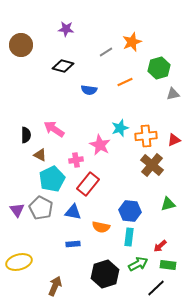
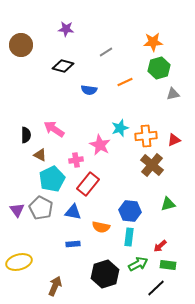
orange star: moved 21 px right; rotated 18 degrees clockwise
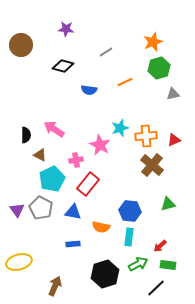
orange star: rotated 18 degrees counterclockwise
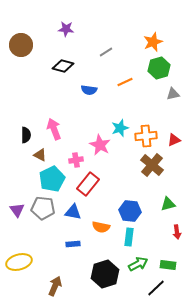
pink arrow: rotated 35 degrees clockwise
gray pentagon: moved 2 px right; rotated 20 degrees counterclockwise
red arrow: moved 17 px right, 14 px up; rotated 56 degrees counterclockwise
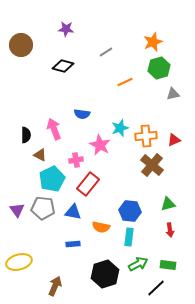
blue semicircle: moved 7 px left, 24 px down
red arrow: moved 7 px left, 2 px up
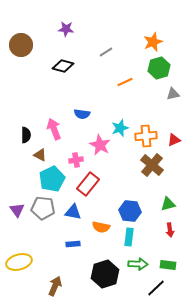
green arrow: rotated 30 degrees clockwise
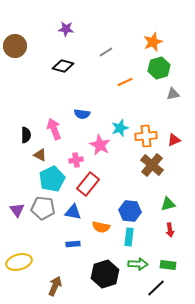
brown circle: moved 6 px left, 1 px down
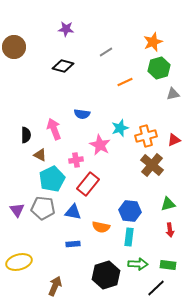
brown circle: moved 1 px left, 1 px down
orange cross: rotated 10 degrees counterclockwise
black hexagon: moved 1 px right, 1 px down
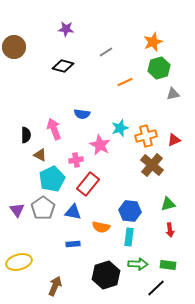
gray pentagon: rotated 30 degrees clockwise
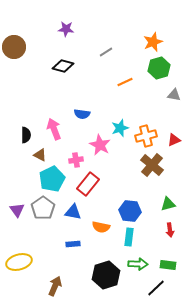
gray triangle: moved 1 px right, 1 px down; rotated 24 degrees clockwise
